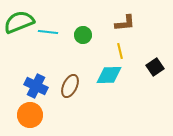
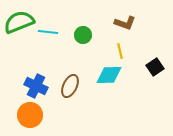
brown L-shape: rotated 25 degrees clockwise
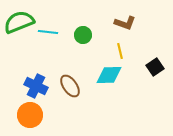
brown ellipse: rotated 60 degrees counterclockwise
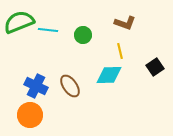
cyan line: moved 2 px up
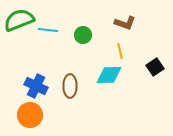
green semicircle: moved 2 px up
brown ellipse: rotated 35 degrees clockwise
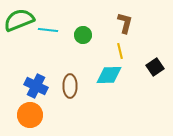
brown L-shape: rotated 95 degrees counterclockwise
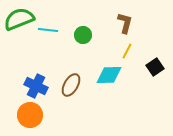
green semicircle: moved 1 px up
yellow line: moved 7 px right; rotated 42 degrees clockwise
brown ellipse: moved 1 px right, 1 px up; rotated 30 degrees clockwise
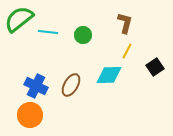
green semicircle: rotated 16 degrees counterclockwise
cyan line: moved 2 px down
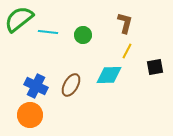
black square: rotated 24 degrees clockwise
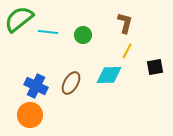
brown ellipse: moved 2 px up
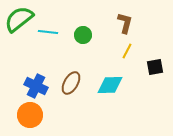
cyan diamond: moved 1 px right, 10 px down
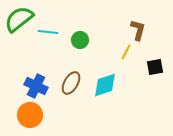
brown L-shape: moved 13 px right, 7 px down
green circle: moved 3 px left, 5 px down
yellow line: moved 1 px left, 1 px down
cyan diamond: moved 5 px left; rotated 16 degrees counterclockwise
